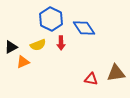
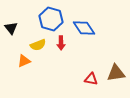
blue hexagon: rotated 10 degrees counterclockwise
black triangle: moved 19 px up; rotated 40 degrees counterclockwise
orange triangle: moved 1 px right, 1 px up
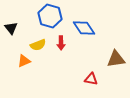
blue hexagon: moved 1 px left, 3 px up
brown triangle: moved 14 px up
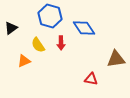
black triangle: rotated 32 degrees clockwise
yellow semicircle: rotated 77 degrees clockwise
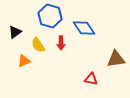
black triangle: moved 4 px right, 4 px down
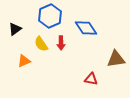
blue hexagon: rotated 20 degrees clockwise
blue diamond: moved 2 px right
black triangle: moved 3 px up
yellow semicircle: moved 3 px right, 1 px up
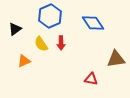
blue diamond: moved 7 px right, 5 px up
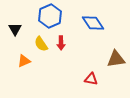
black triangle: rotated 24 degrees counterclockwise
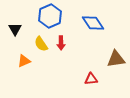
red triangle: rotated 16 degrees counterclockwise
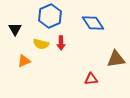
yellow semicircle: rotated 42 degrees counterclockwise
